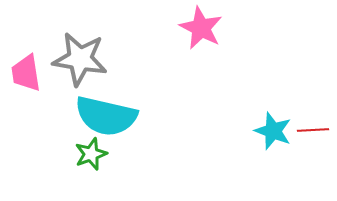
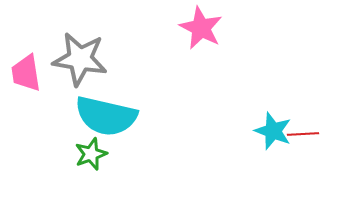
red line: moved 10 px left, 4 px down
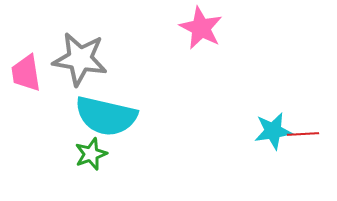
cyan star: rotated 30 degrees counterclockwise
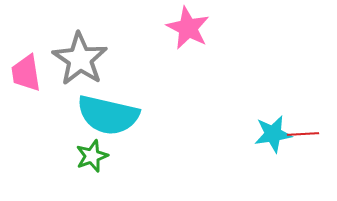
pink star: moved 13 px left
gray star: rotated 24 degrees clockwise
cyan semicircle: moved 2 px right, 1 px up
cyan star: moved 3 px down
green star: moved 1 px right, 2 px down
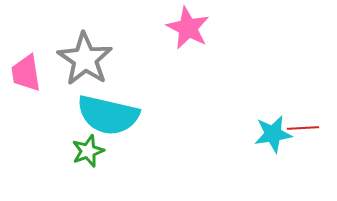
gray star: moved 5 px right
red line: moved 6 px up
green star: moved 4 px left, 5 px up
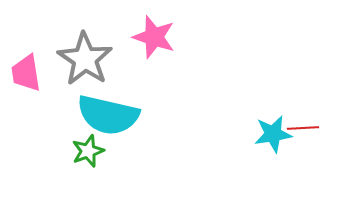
pink star: moved 34 px left, 9 px down; rotated 9 degrees counterclockwise
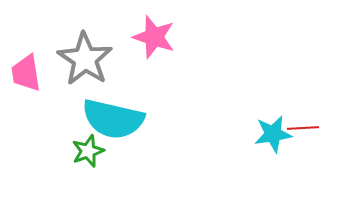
cyan semicircle: moved 5 px right, 4 px down
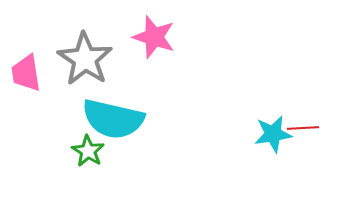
green star: rotated 20 degrees counterclockwise
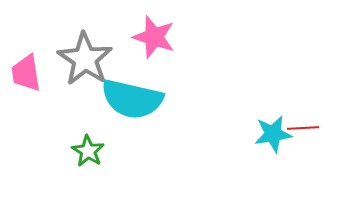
cyan semicircle: moved 19 px right, 20 px up
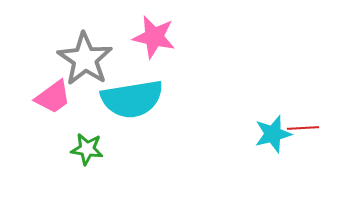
pink star: rotated 6 degrees counterclockwise
pink trapezoid: moved 27 px right, 24 px down; rotated 117 degrees counterclockwise
cyan semicircle: rotated 22 degrees counterclockwise
cyan star: rotated 6 degrees counterclockwise
green star: moved 1 px left, 2 px up; rotated 24 degrees counterclockwise
